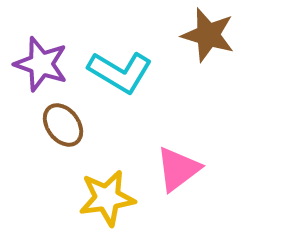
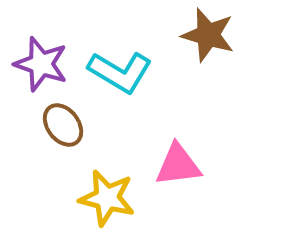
pink triangle: moved 4 px up; rotated 30 degrees clockwise
yellow star: rotated 22 degrees clockwise
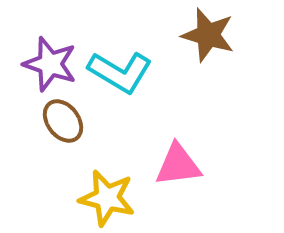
purple star: moved 9 px right
brown ellipse: moved 4 px up
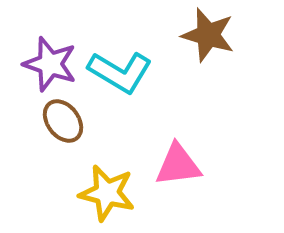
yellow star: moved 5 px up
